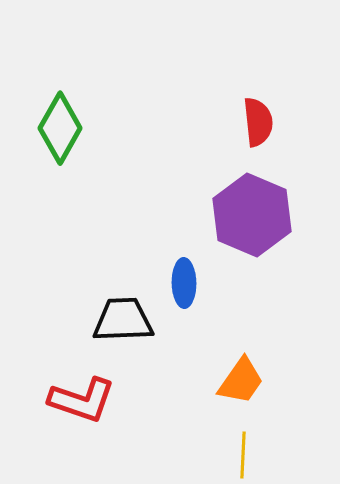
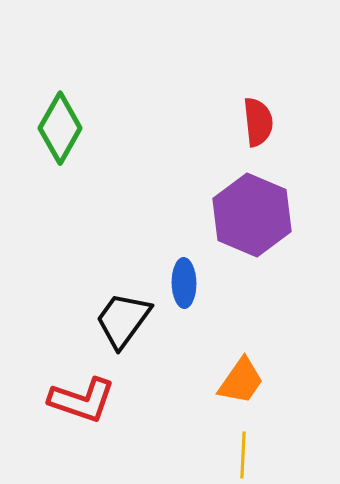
black trapezoid: rotated 52 degrees counterclockwise
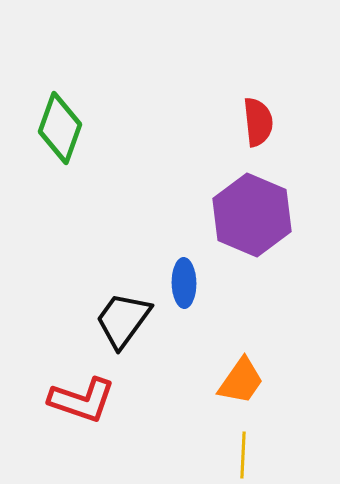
green diamond: rotated 10 degrees counterclockwise
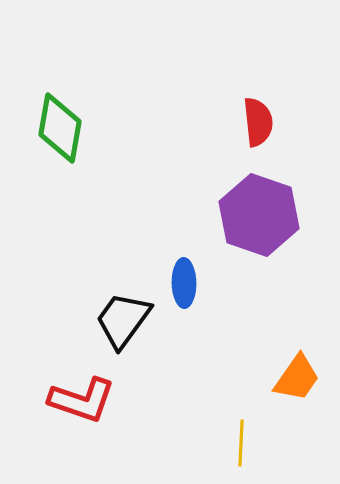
green diamond: rotated 10 degrees counterclockwise
purple hexagon: moved 7 px right; rotated 4 degrees counterclockwise
orange trapezoid: moved 56 px right, 3 px up
yellow line: moved 2 px left, 12 px up
